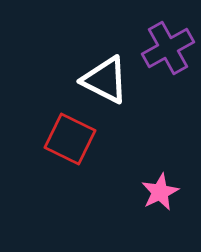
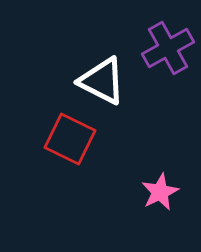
white triangle: moved 3 px left, 1 px down
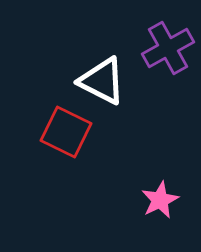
red square: moved 4 px left, 7 px up
pink star: moved 8 px down
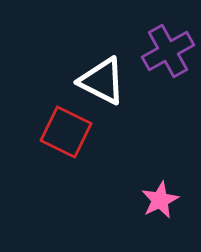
purple cross: moved 3 px down
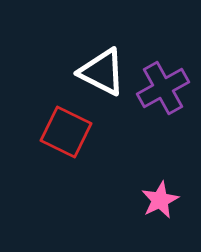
purple cross: moved 5 px left, 37 px down
white triangle: moved 9 px up
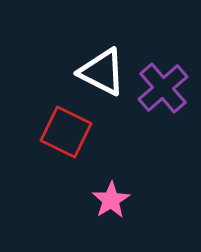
purple cross: rotated 12 degrees counterclockwise
pink star: moved 49 px left; rotated 6 degrees counterclockwise
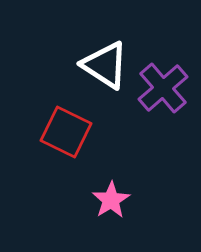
white triangle: moved 3 px right, 7 px up; rotated 6 degrees clockwise
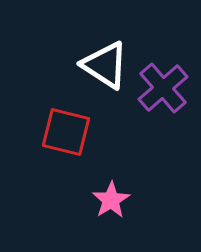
red square: rotated 12 degrees counterclockwise
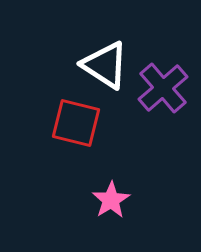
red square: moved 10 px right, 9 px up
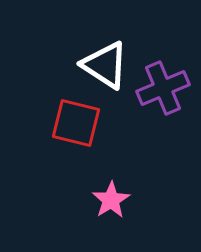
purple cross: rotated 18 degrees clockwise
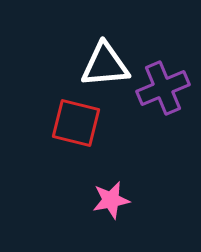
white triangle: rotated 38 degrees counterclockwise
pink star: rotated 21 degrees clockwise
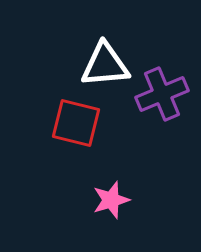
purple cross: moved 1 px left, 6 px down
pink star: rotated 6 degrees counterclockwise
